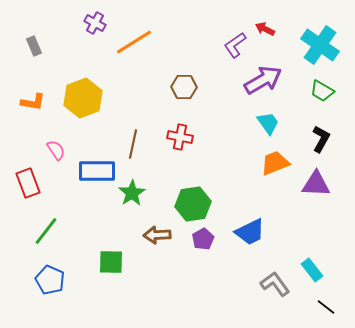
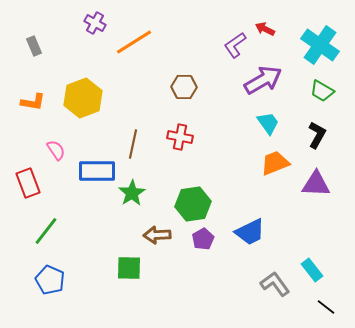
black L-shape: moved 4 px left, 4 px up
green square: moved 18 px right, 6 px down
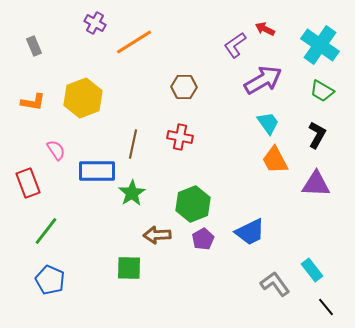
orange trapezoid: moved 3 px up; rotated 96 degrees counterclockwise
green hexagon: rotated 12 degrees counterclockwise
black line: rotated 12 degrees clockwise
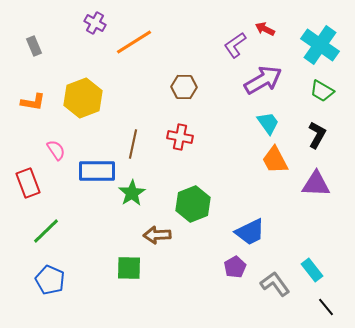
green line: rotated 8 degrees clockwise
purple pentagon: moved 32 px right, 28 px down
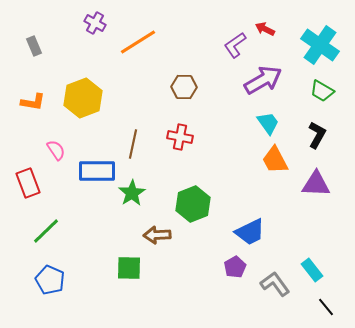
orange line: moved 4 px right
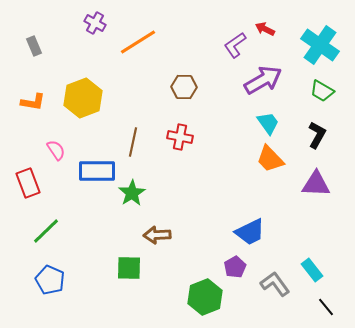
brown line: moved 2 px up
orange trapezoid: moved 5 px left, 1 px up; rotated 16 degrees counterclockwise
green hexagon: moved 12 px right, 93 px down
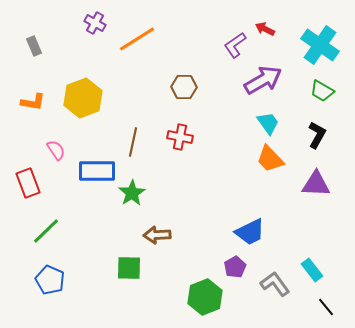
orange line: moved 1 px left, 3 px up
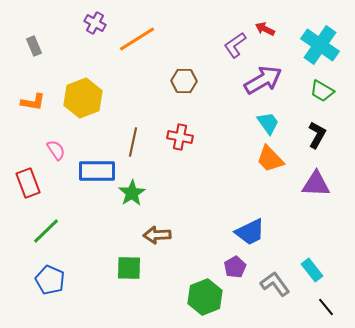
brown hexagon: moved 6 px up
